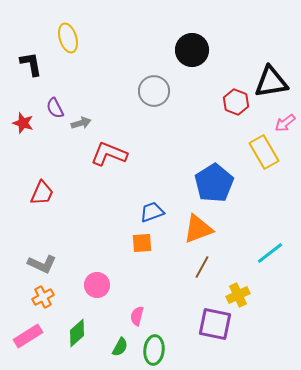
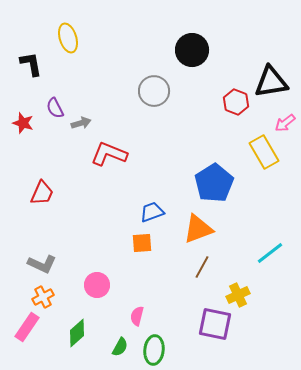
pink rectangle: moved 1 px left, 9 px up; rotated 24 degrees counterclockwise
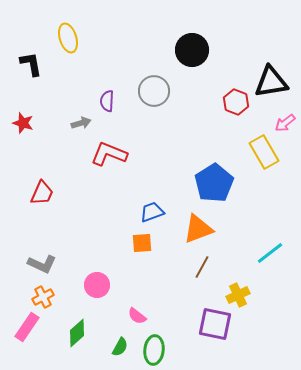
purple semicircle: moved 52 px right, 7 px up; rotated 30 degrees clockwise
pink semicircle: rotated 66 degrees counterclockwise
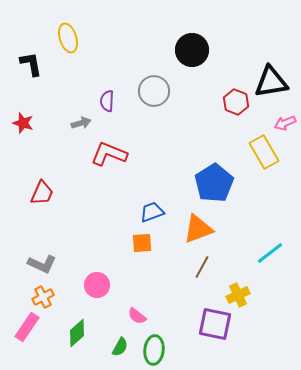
pink arrow: rotated 15 degrees clockwise
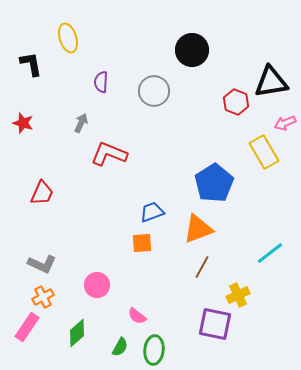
purple semicircle: moved 6 px left, 19 px up
gray arrow: rotated 48 degrees counterclockwise
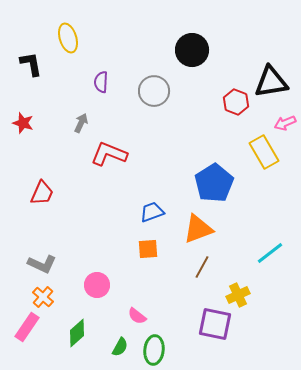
orange square: moved 6 px right, 6 px down
orange cross: rotated 20 degrees counterclockwise
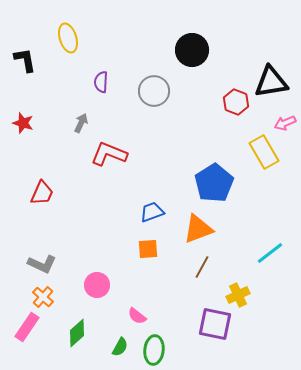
black L-shape: moved 6 px left, 4 px up
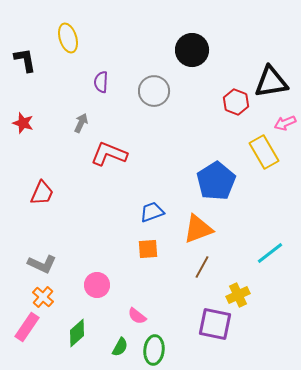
blue pentagon: moved 2 px right, 2 px up
